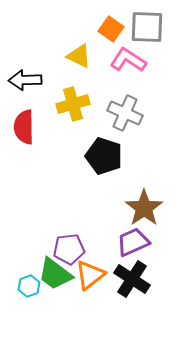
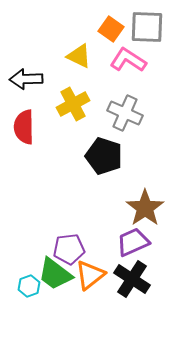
black arrow: moved 1 px right, 1 px up
yellow cross: rotated 12 degrees counterclockwise
brown star: moved 1 px right
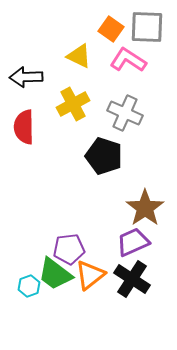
black arrow: moved 2 px up
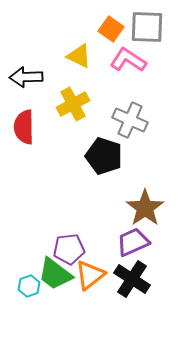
gray cross: moved 5 px right, 7 px down
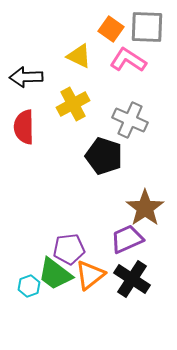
purple trapezoid: moved 6 px left, 3 px up
